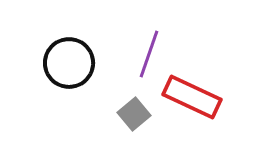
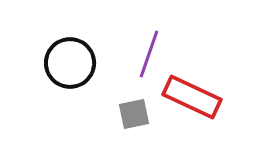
black circle: moved 1 px right
gray square: rotated 28 degrees clockwise
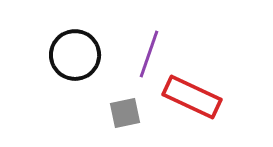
black circle: moved 5 px right, 8 px up
gray square: moved 9 px left, 1 px up
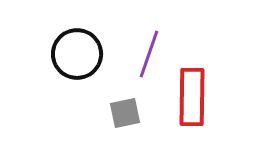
black circle: moved 2 px right, 1 px up
red rectangle: rotated 66 degrees clockwise
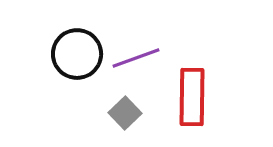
purple line: moved 13 px left, 4 px down; rotated 51 degrees clockwise
gray square: rotated 32 degrees counterclockwise
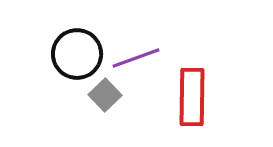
gray square: moved 20 px left, 18 px up
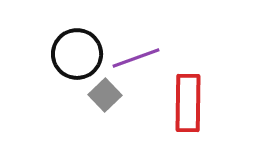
red rectangle: moved 4 px left, 6 px down
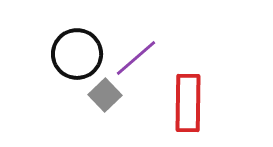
purple line: rotated 21 degrees counterclockwise
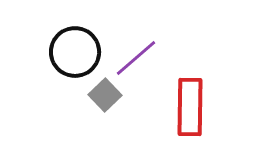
black circle: moved 2 px left, 2 px up
red rectangle: moved 2 px right, 4 px down
